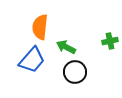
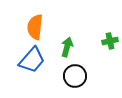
orange semicircle: moved 5 px left
green arrow: moved 1 px right; rotated 78 degrees clockwise
black circle: moved 4 px down
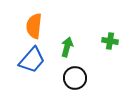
orange semicircle: moved 1 px left, 1 px up
green cross: rotated 21 degrees clockwise
black circle: moved 2 px down
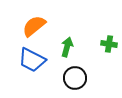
orange semicircle: rotated 45 degrees clockwise
green cross: moved 1 px left, 3 px down
blue trapezoid: rotated 76 degrees clockwise
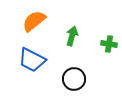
orange semicircle: moved 5 px up
green arrow: moved 5 px right, 11 px up
black circle: moved 1 px left, 1 px down
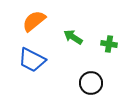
green arrow: moved 1 px right, 1 px down; rotated 72 degrees counterclockwise
black circle: moved 17 px right, 4 px down
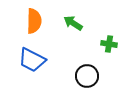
orange semicircle: rotated 130 degrees clockwise
green arrow: moved 14 px up
black circle: moved 4 px left, 7 px up
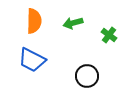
green arrow: rotated 48 degrees counterclockwise
green cross: moved 9 px up; rotated 28 degrees clockwise
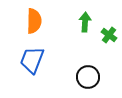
green arrow: moved 12 px right, 1 px up; rotated 108 degrees clockwise
blue trapezoid: rotated 84 degrees clockwise
black circle: moved 1 px right, 1 px down
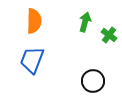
green arrow: rotated 12 degrees clockwise
black circle: moved 5 px right, 4 px down
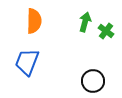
green cross: moved 3 px left, 4 px up
blue trapezoid: moved 5 px left, 2 px down
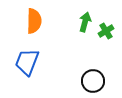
green cross: rotated 21 degrees clockwise
